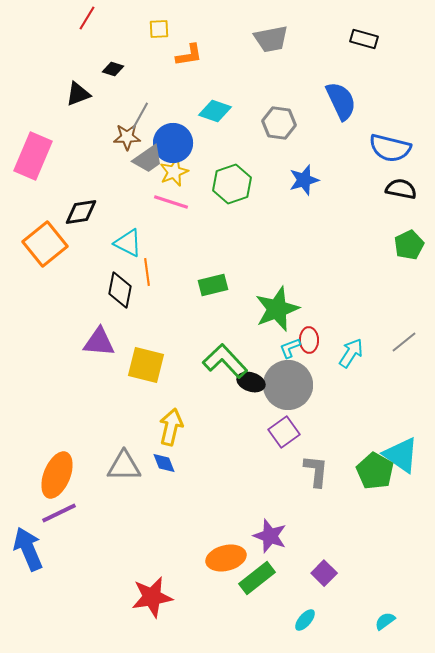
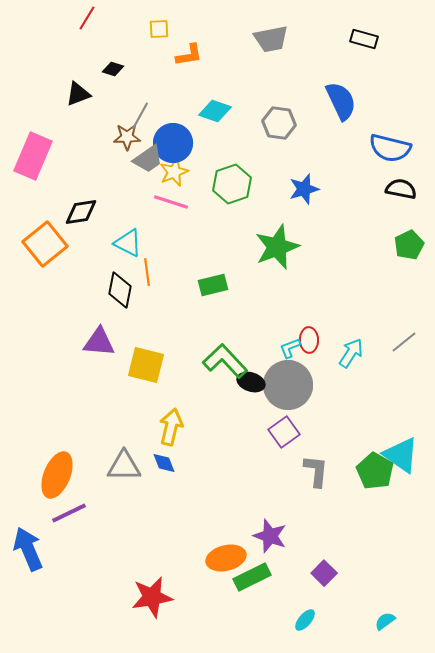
blue star at (304, 180): moved 9 px down
green star at (277, 309): moved 62 px up
purple line at (59, 513): moved 10 px right
green rectangle at (257, 578): moved 5 px left, 1 px up; rotated 12 degrees clockwise
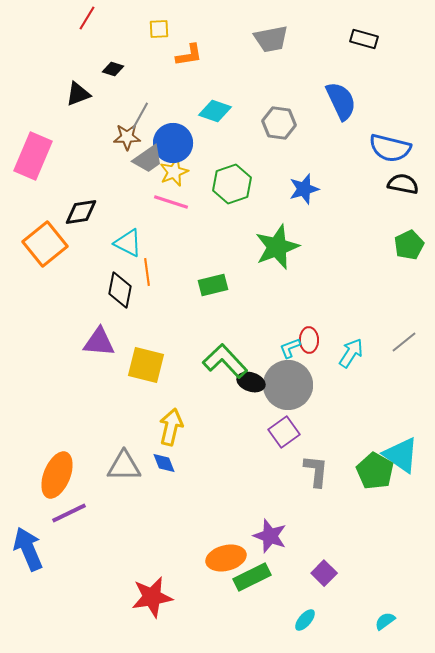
black semicircle at (401, 189): moved 2 px right, 5 px up
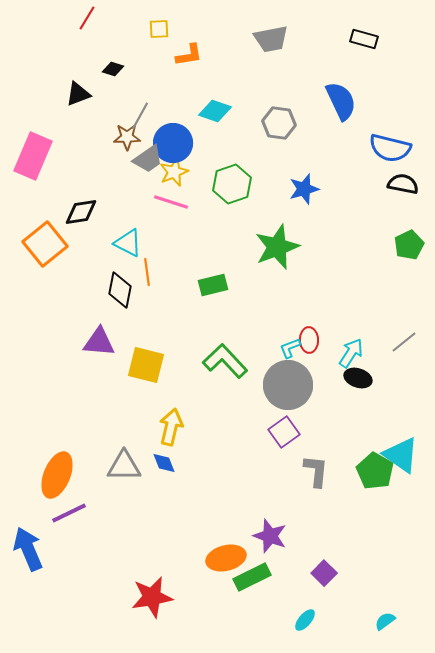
black ellipse at (251, 382): moved 107 px right, 4 px up
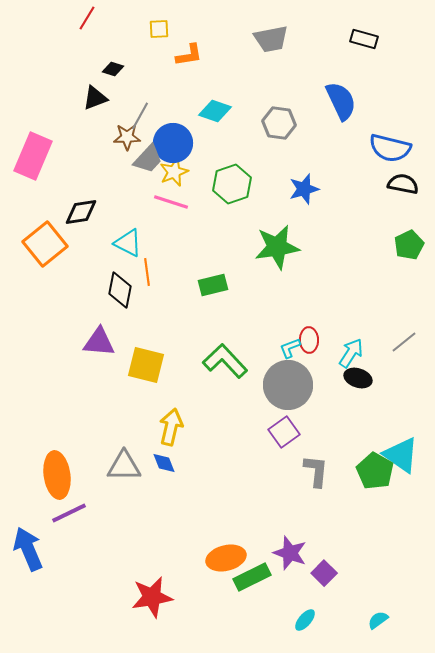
black triangle at (78, 94): moved 17 px right, 4 px down
gray trapezoid at (148, 159): rotated 12 degrees counterclockwise
green star at (277, 247): rotated 12 degrees clockwise
orange ellipse at (57, 475): rotated 30 degrees counterclockwise
purple star at (270, 536): moved 20 px right, 17 px down
cyan semicircle at (385, 621): moved 7 px left, 1 px up
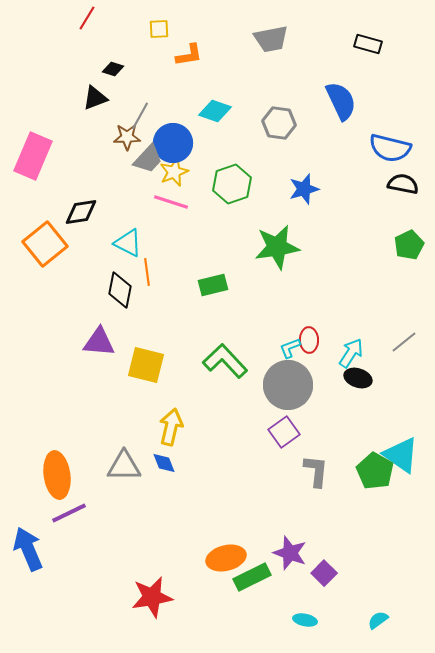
black rectangle at (364, 39): moved 4 px right, 5 px down
cyan ellipse at (305, 620): rotated 60 degrees clockwise
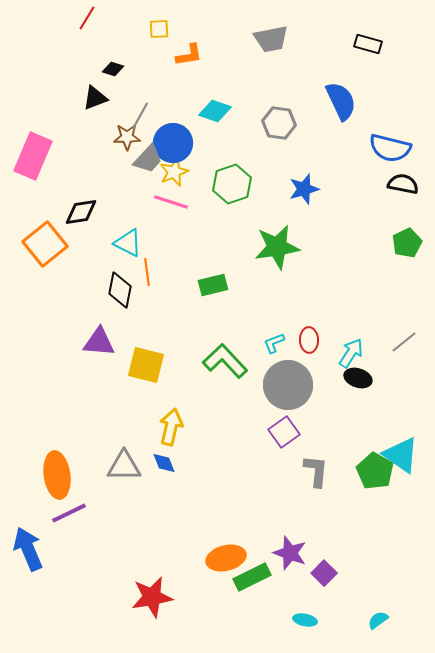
green pentagon at (409, 245): moved 2 px left, 2 px up
cyan L-shape at (290, 348): moved 16 px left, 5 px up
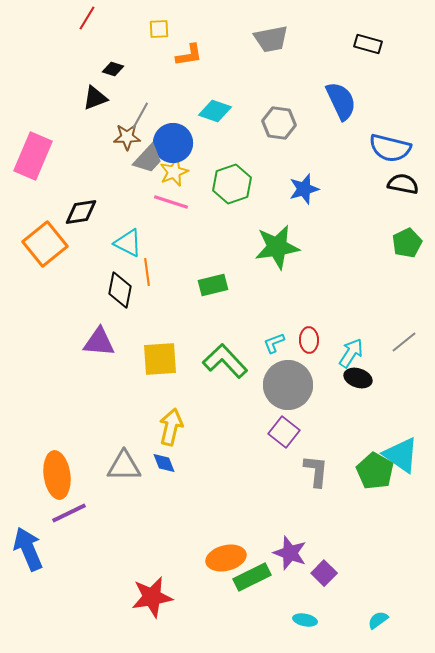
yellow square at (146, 365): moved 14 px right, 6 px up; rotated 18 degrees counterclockwise
purple square at (284, 432): rotated 16 degrees counterclockwise
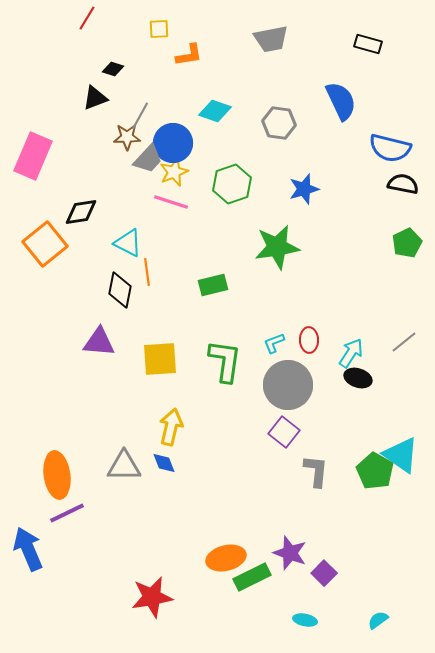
green L-shape at (225, 361): rotated 51 degrees clockwise
purple line at (69, 513): moved 2 px left
